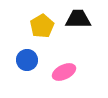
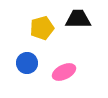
yellow pentagon: moved 2 px down; rotated 15 degrees clockwise
blue circle: moved 3 px down
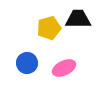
yellow pentagon: moved 7 px right
pink ellipse: moved 4 px up
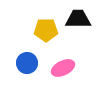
yellow pentagon: moved 3 px left, 2 px down; rotated 15 degrees clockwise
pink ellipse: moved 1 px left
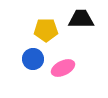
black trapezoid: moved 3 px right
blue circle: moved 6 px right, 4 px up
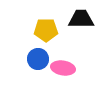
blue circle: moved 5 px right
pink ellipse: rotated 35 degrees clockwise
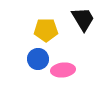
black trapezoid: moved 2 px right; rotated 60 degrees clockwise
pink ellipse: moved 2 px down; rotated 15 degrees counterclockwise
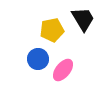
yellow pentagon: moved 6 px right; rotated 10 degrees counterclockwise
pink ellipse: rotated 45 degrees counterclockwise
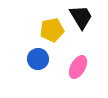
black trapezoid: moved 2 px left, 2 px up
pink ellipse: moved 15 px right, 3 px up; rotated 10 degrees counterclockwise
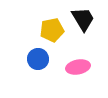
black trapezoid: moved 2 px right, 2 px down
pink ellipse: rotated 50 degrees clockwise
